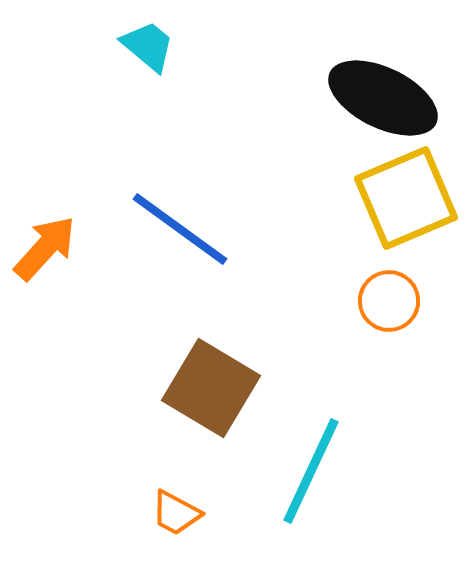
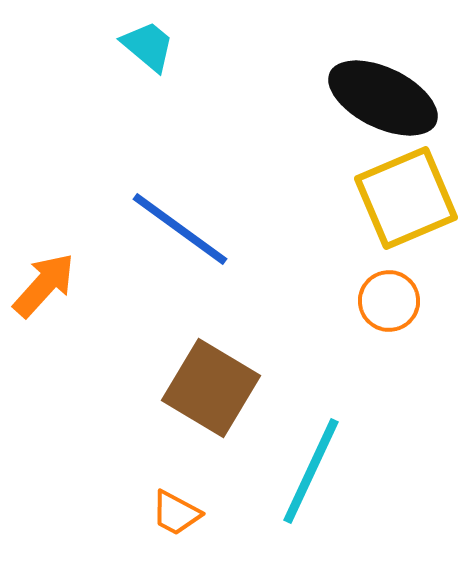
orange arrow: moved 1 px left, 37 px down
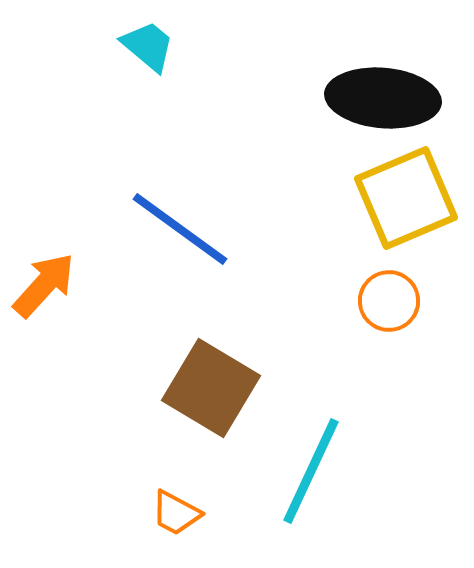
black ellipse: rotated 21 degrees counterclockwise
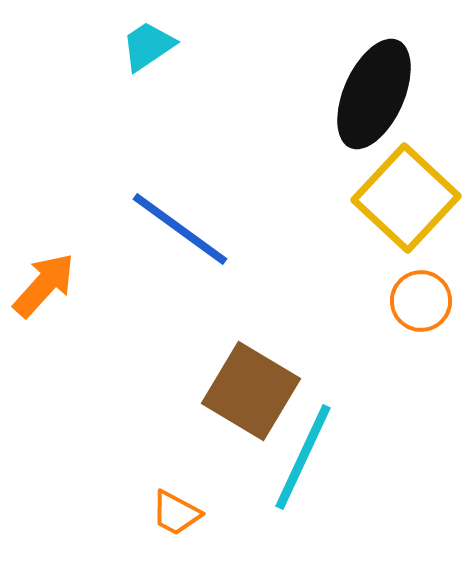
cyan trapezoid: rotated 74 degrees counterclockwise
black ellipse: moved 9 px left, 4 px up; rotated 71 degrees counterclockwise
yellow square: rotated 24 degrees counterclockwise
orange circle: moved 32 px right
brown square: moved 40 px right, 3 px down
cyan line: moved 8 px left, 14 px up
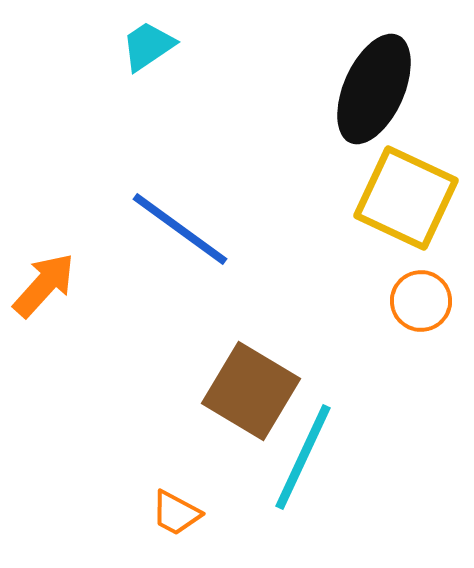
black ellipse: moved 5 px up
yellow square: rotated 18 degrees counterclockwise
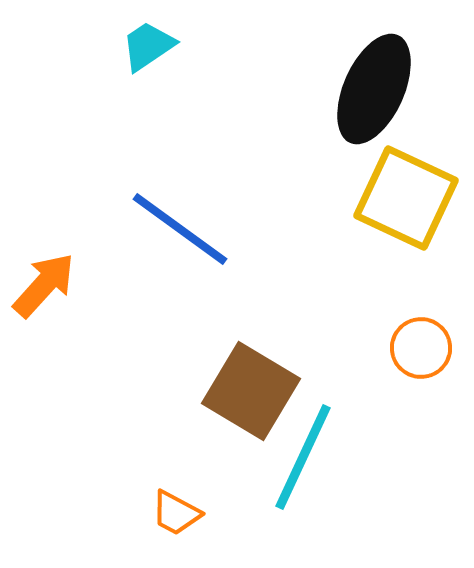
orange circle: moved 47 px down
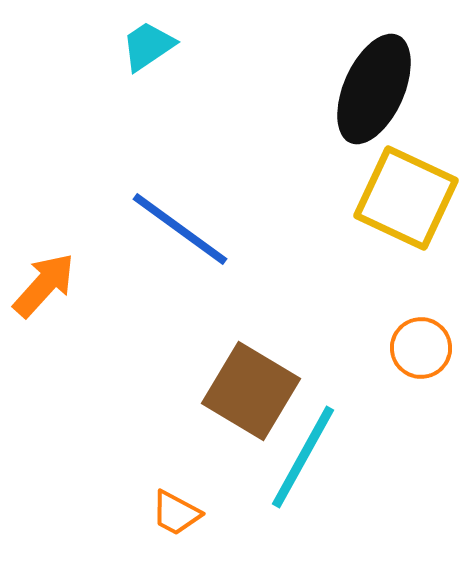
cyan line: rotated 4 degrees clockwise
